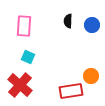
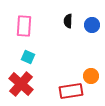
red cross: moved 1 px right, 1 px up
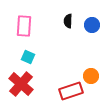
red rectangle: rotated 10 degrees counterclockwise
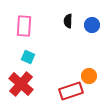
orange circle: moved 2 px left
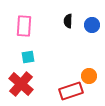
cyan square: rotated 32 degrees counterclockwise
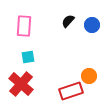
black semicircle: rotated 40 degrees clockwise
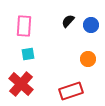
blue circle: moved 1 px left
cyan square: moved 3 px up
orange circle: moved 1 px left, 17 px up
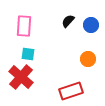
cyan square: rotated 16 degrees clockwise
red cross: moved 7 px up
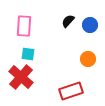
blue circle: moved 1 px left
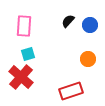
cyan square: rotated 24 degrees counterclockwise
